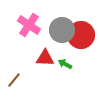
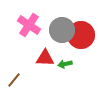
green arrow: rotated 40 degrees counterclockwise
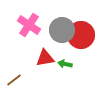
red triangle: rotated 12 degrees counterclockwise
green arrow: rotated 24 degrees clockwise
brown line: rotated 14 degrees clockwise
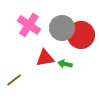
gray circle: moved 2 px up
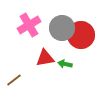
pink cross: rotated 25 degrees clockwise
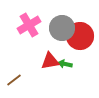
red circle: moved 1 px left, 1 px down
red triangle: moved 5 px right, 3 px down
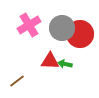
red circle: moved 2 px up
red triangle: rotated 12 degrees clockwise
brown line: moved 3 px right, 1 px down
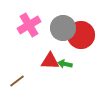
gray circle: moved 1 px right
red circle: moved 1 px right, 1 px down
